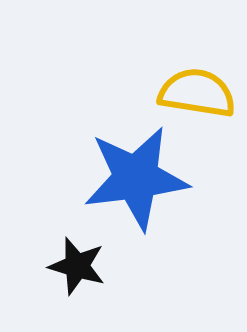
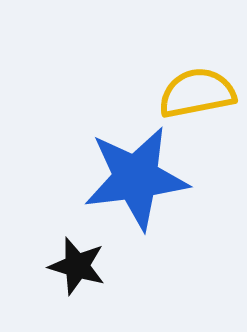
yellow semicircle: rotated 20 degrees counterclockwise
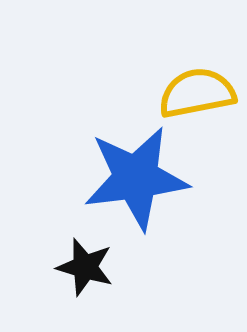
black star: moved 8 px right, 1 px down
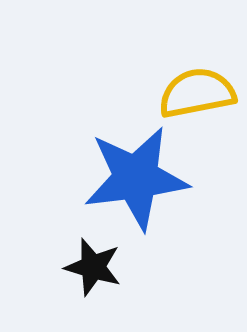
black star: moved 8 px right
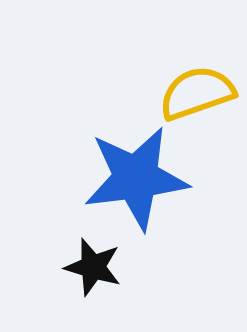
yellow semicircle: rotated 8 degrees counterclockwise
